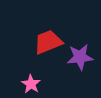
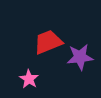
pink star: moved 2 px left, 5 px up
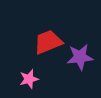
pink star: rotated 24 degrees clockwise
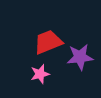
pink star: moved 11 px right, 5 px up
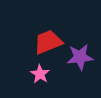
pink star: rotated 24 degrees counterclockwise
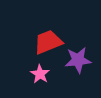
purple star: moved 2 px left, 3 px down
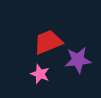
pink star: rotated 12 degrees counterclockwise
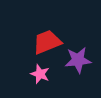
red trapezoid: moved 1 px left
